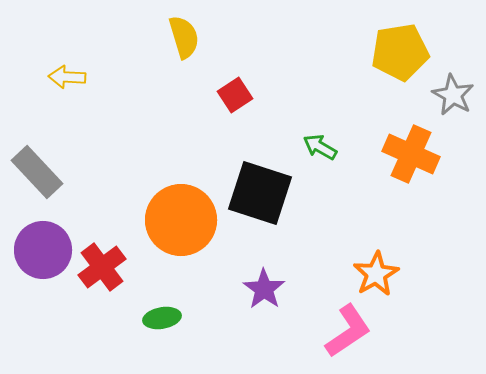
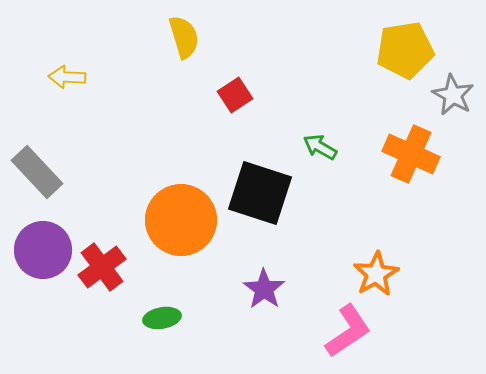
yellow pentagon: moved 5 px right, 2 px up
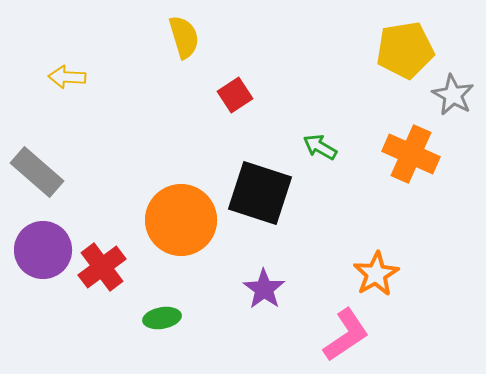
gray rectangle: rotated 6 degrees counterclockwise
pink L-shape: moved 2 px left, 4 px down
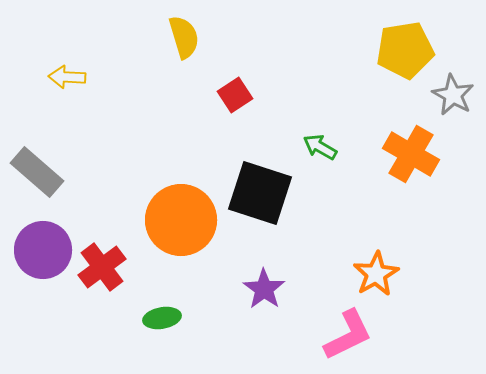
orange cross: rotated 6 degrees clockwise
pink L-shape: moved 2 px right; rotated 8 degrees clockwise
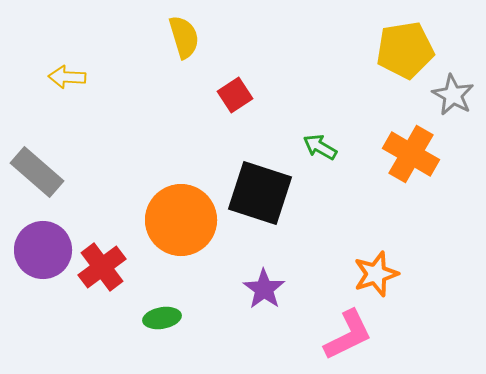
orange star: rotated 12 degrees clockwise
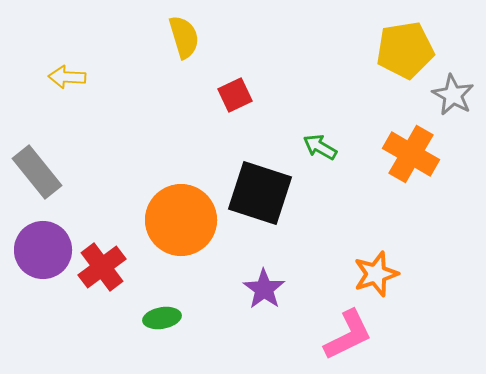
red square: rotated 8 degrees clockwise
gray rectangle: rotated 10 degrees clockwise
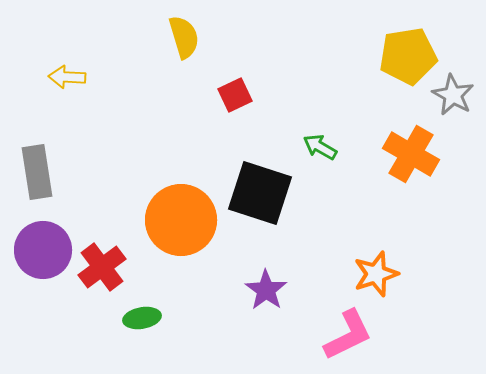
yellow pentagon: moved 3 px right, 6 px down
gray rectangle: rotated 30 degrees clockwise
purple star: moved 2 px right, 1 px down
green ellipse: moved 20 px left
